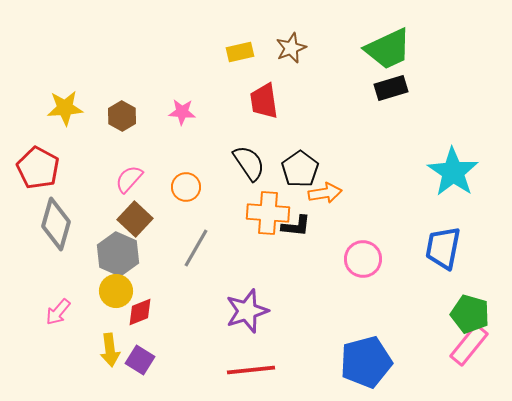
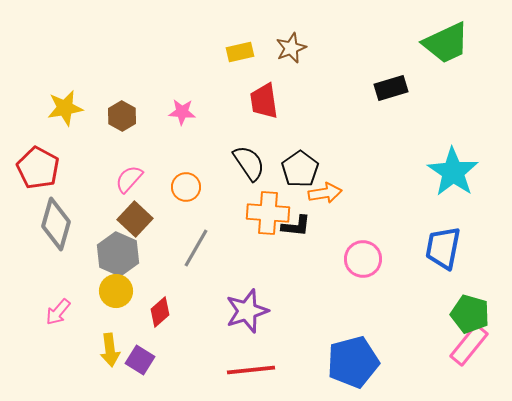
green trapezoid: moved 58 px right, 6 px up
yellow star: rotated 6 degrees counterclockwise
red diamond: moved 20 px right; rotated 20 degrees counterclockwise
blue pentagon: moved 13 px left
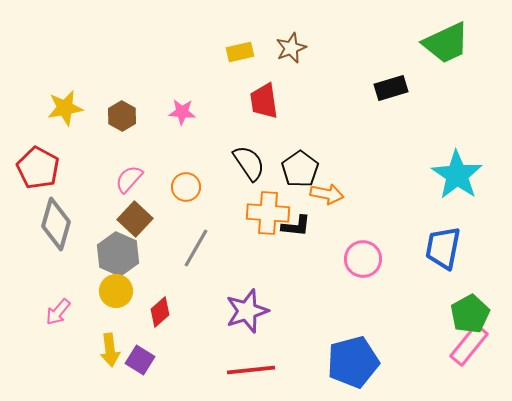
cyan star: moved 4 px right, 3 px down
orange arrow: moved 2 px right, 1 px down; rotated 20 degrees clockwise
green pentagon: rotated 27 degrees clockwise
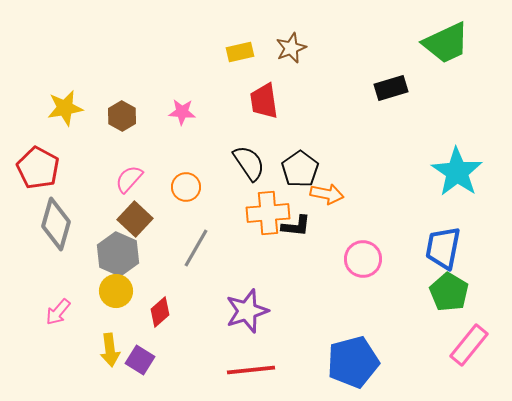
cyan star: moved 3 px up
orange cross: rotated 9 degrees counterclockwise
green pentagon: moved 21 px left, 22 px up; rotated 12 degrees counterclockwise
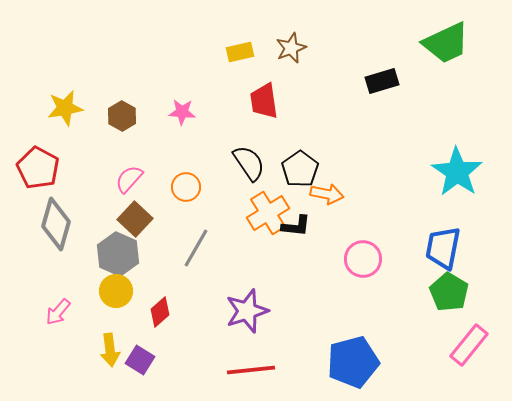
black rectangle: moved 9 px left, 7 px up
orange cross: rotated 27 degrees counterclockwise
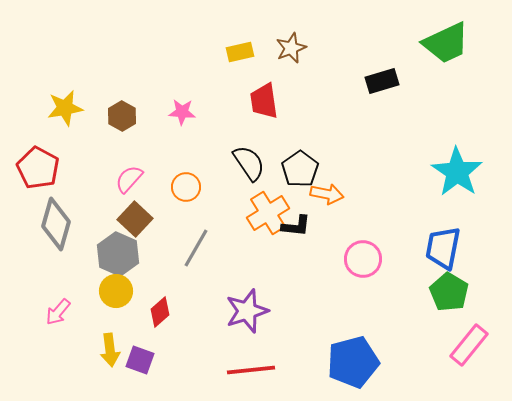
purple square: rotated 12 degrees counterclockwise
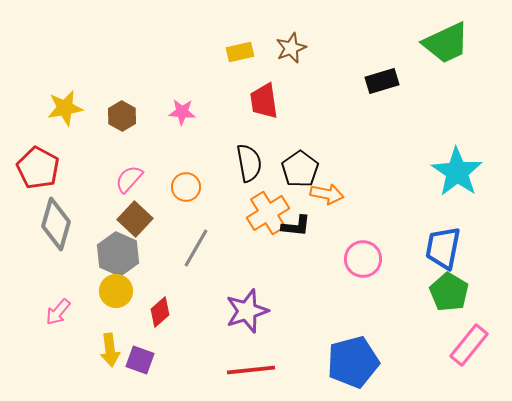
black semicircle: rotated 24 degrees clockwise
